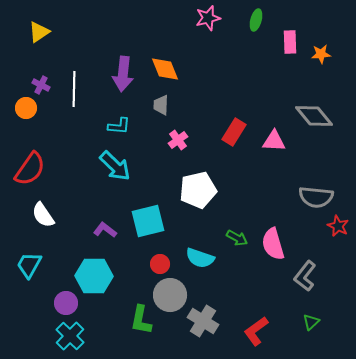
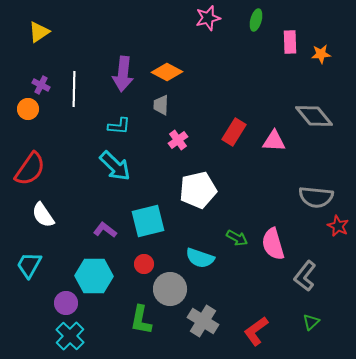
orange diamond: moved 2 px right, 3 px down; rotated 40 degrees counterclockwise
orange circle: moved 2 px right, 1 px down
red circle: moved 16 px left
gray circle: moved 6 px up
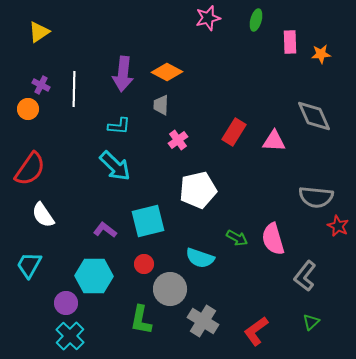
gray diamond: rotated 15 degrees clockwise
pink semicircle: moved 5 px up
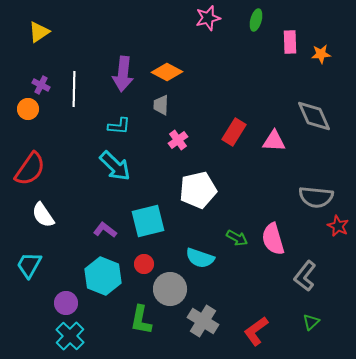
cyan hexagon: moved 9 px right; rotated 21 degrees clockwise
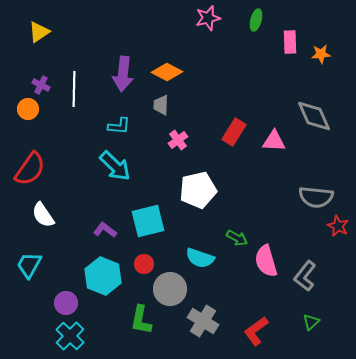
pink semicircle: moved 7 px left, 22 px down
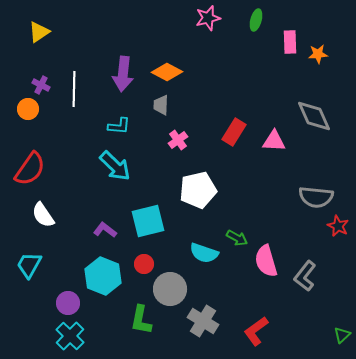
orange star: moved 3 px left
cyan semicircle: moved 4 px right, 5 px up
purple circle: moved 2 px right
green triangle: moved 31 px right, 13 px down
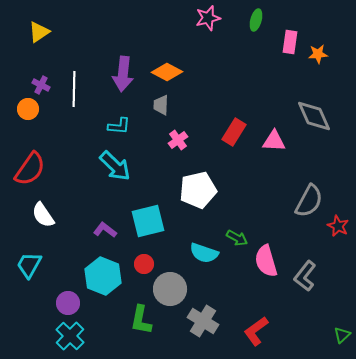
pink rectangle: rotated 10 degrees clockwise
gray semicircle: moved 7 px left, 4 px down; rotated 68 degrees counterclockwise
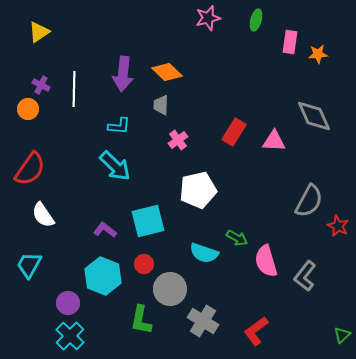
orange diamond: rotated 16 degrees clockwise
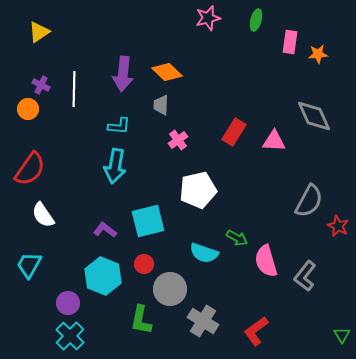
cyan arrow: rotated 56 degrees clockwise
green triangle: rotated 18 degrees counterclockwise
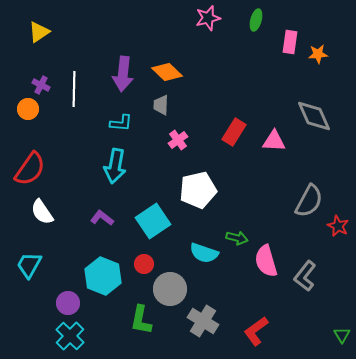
cyan L-shape: moved 2 px right, 3 px up
white semicircle: moved 1 px left, 3 px up
cyan square: moved 5 px right; rotated 20 degrees counterclockwise
purple L-shape: moved 3 px left, 12 px up
green arrow: rotated 15 degrees counterclockwise
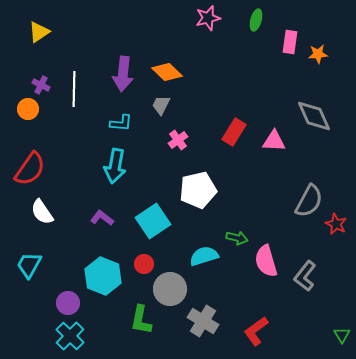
gray trapezoid: rotated 25 degrees clockwise
red star: moved 2 px left, 2 px up
cyan semicircle: moved 3 px down; rotated 144 degrees clockwise
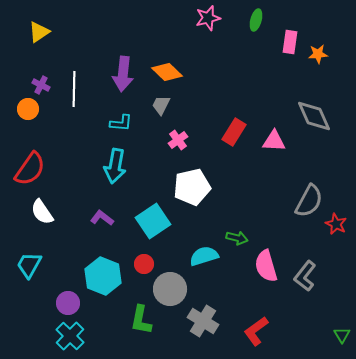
white pentagon: moved 6 px left, 3 px up
pink semicircle: moved 5 px down
